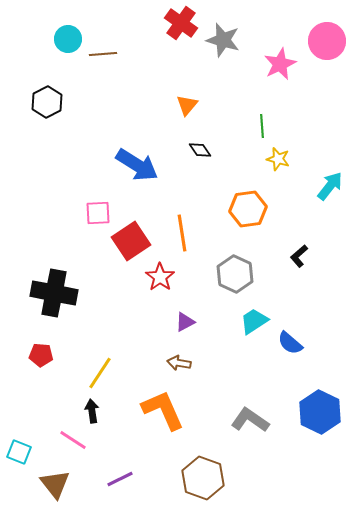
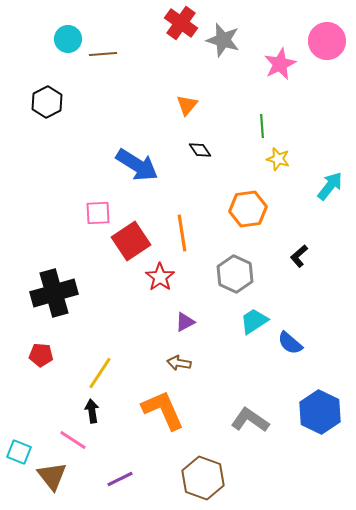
black cross: rotated 27 degrees counterclockwise
brown triangle: moved 3 px left, 8 px up
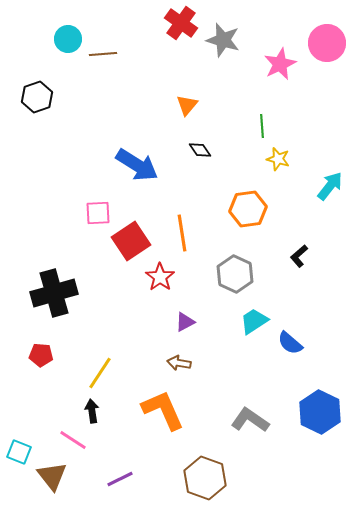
pink circle: moved 2 px down
black hexagon: moved 10 px left, 5 px up; rotated 8 degrees clockwise
brown hexagon: moved 2 px right
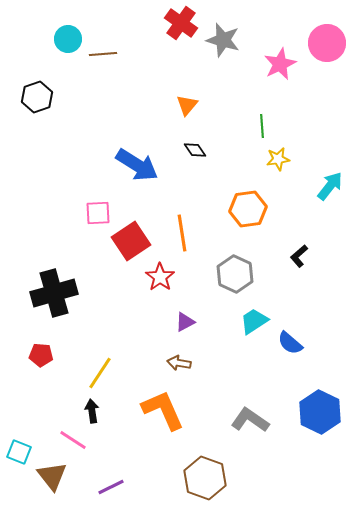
black diamond: moved 5 px left
yellow star: rotated 25 degrees counterclockwise
purple line: moved 9 px left, 8 px down
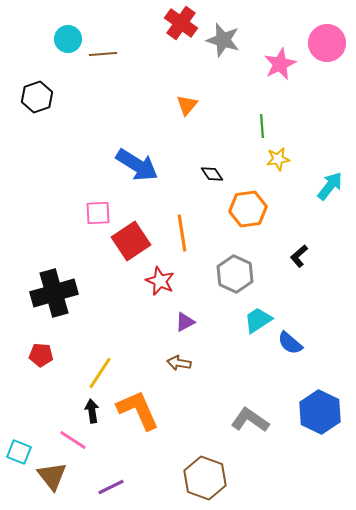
black diamond: moved 17 px right, 24 px down
red star: moved 4 px down; rotated 12 degrees counterclockwise
cyan trapezoid: moved 4 px right, 1 px up
orange L-shape: moved 25 px left
